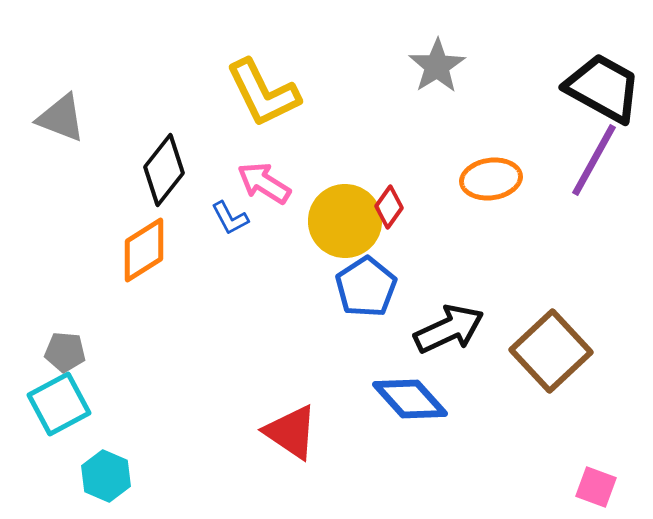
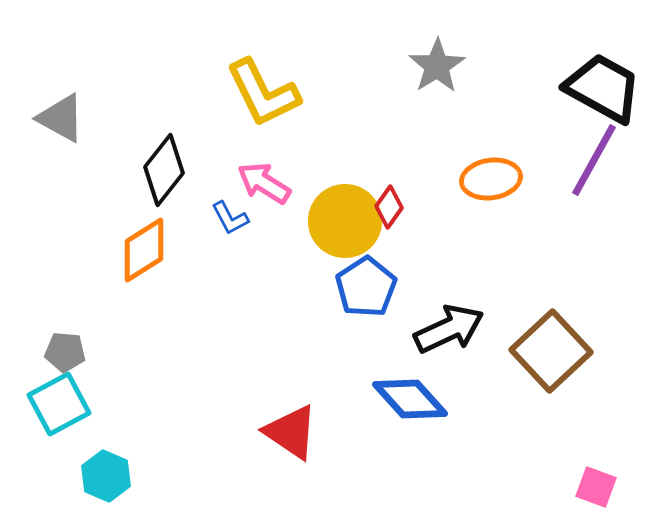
gray triangle: rotated 8 degrees clockwise
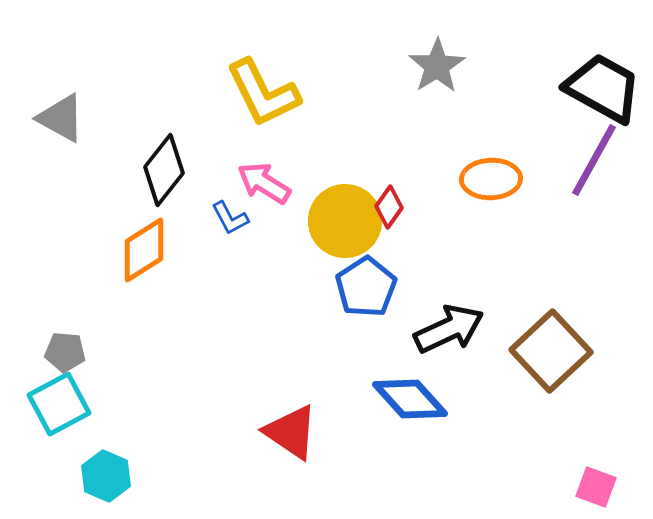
orange ellipse: rotated 6 degrees clockwise
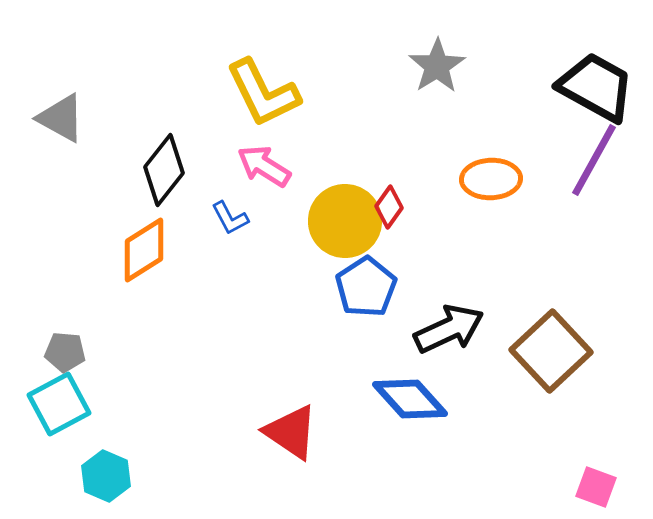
black trapezoid: moved 7 px left, 1 px up
pink arrow: moved 17 px up
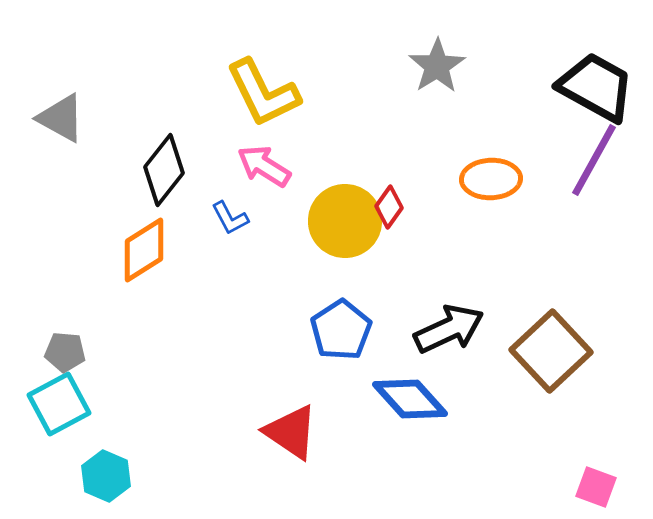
blue pentagon: moved 25 px left, 43 px down
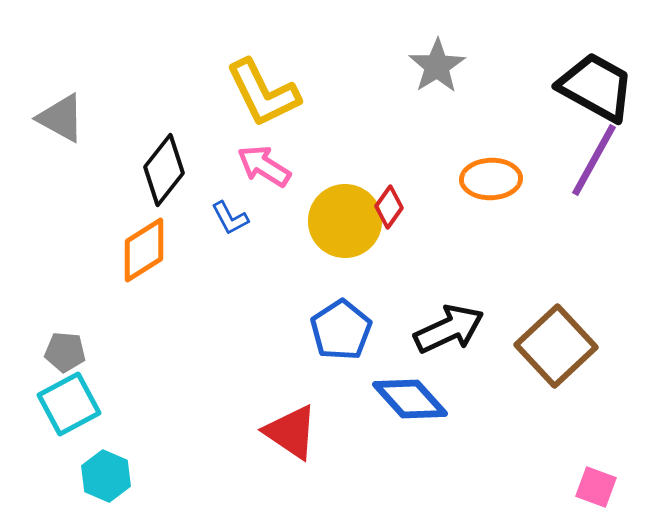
brown square: moved 5 px right, 5 px up
cyan square: moved 10 px right
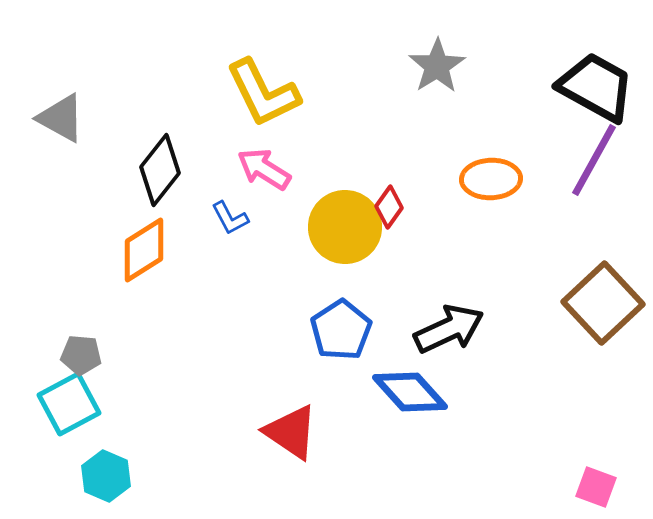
pink arrow: moved 3 px down
black diamond: moved 4 px left
yellow circle: moved 6 px down
brown square: moved 47 px right, 43 px up
gray pentagon: moved 16 px right, 3 px down
blue diamond: moved 7 px up
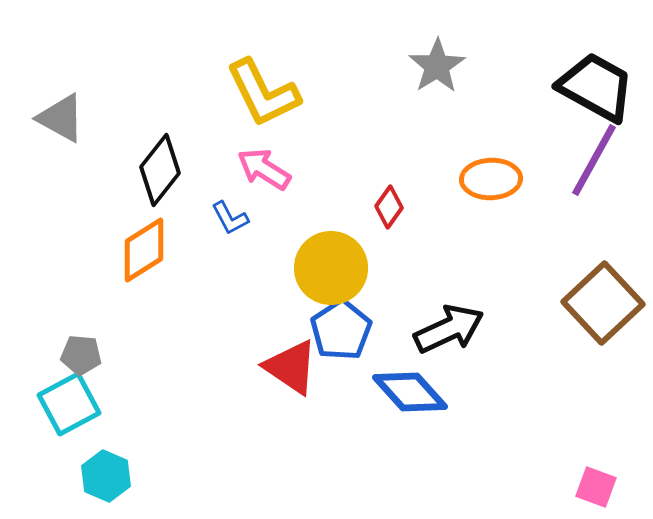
yellow circle: moved 14 px left, 41 px down
red triangle: moved 65 px up
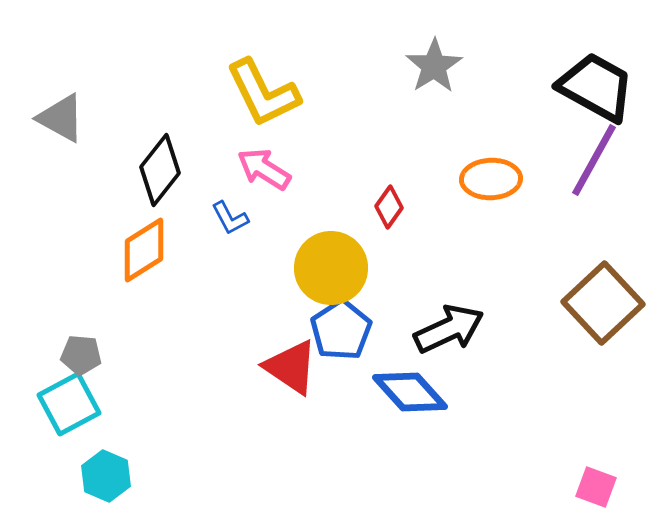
gray star: moved 3 px left
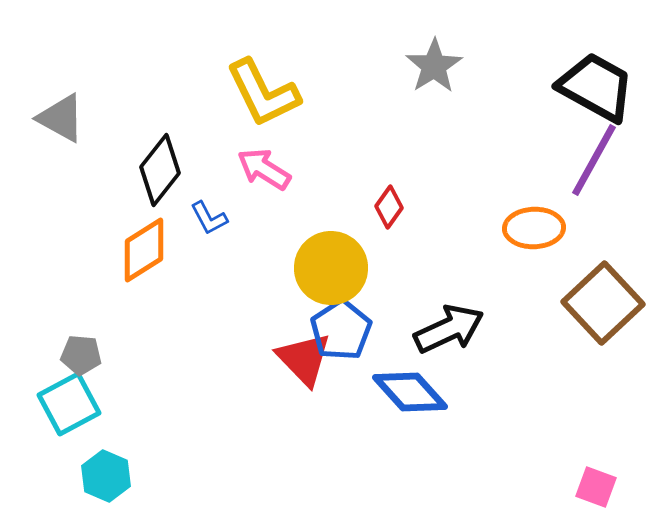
orange ellipse: moved 43 px right, 49 px down
blue L-shape: moved 21 px left
red triangle: moved 13 px right, 8 px up; rotated 12 degrees clockwise
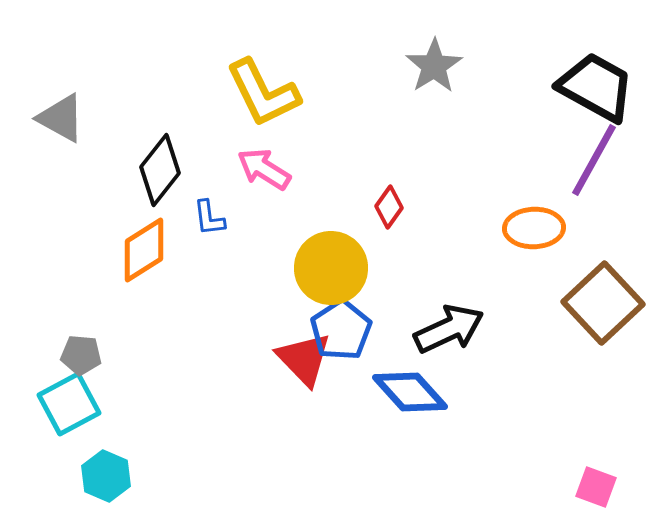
blue L-shape: rotated 21 degrees clockwise
